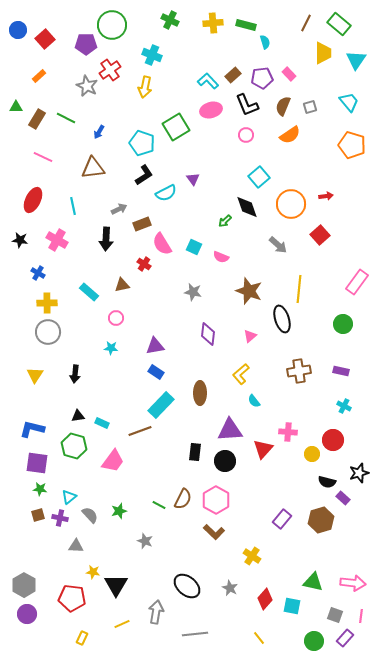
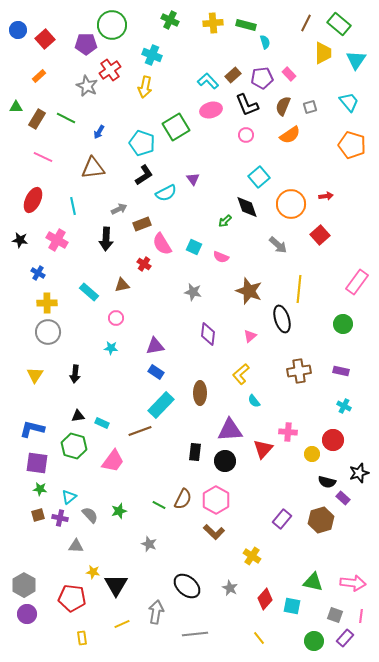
gray star at (145, 541): moved 4 px right, 3 px down
yellow rectangle at (82, 638): rotated 32 degrees counterclockwise
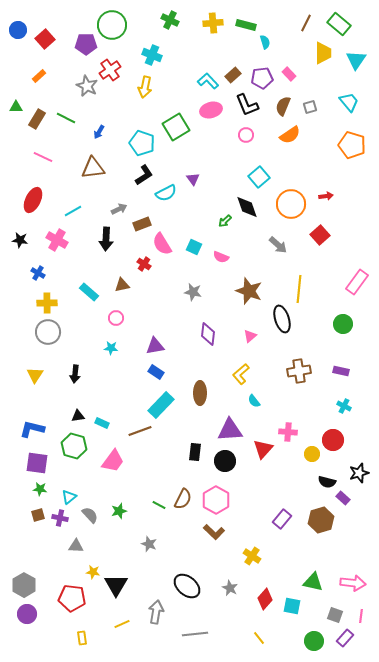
cyan line at (73, 206): moved 5 px down; rotated 72 degrees clockwise
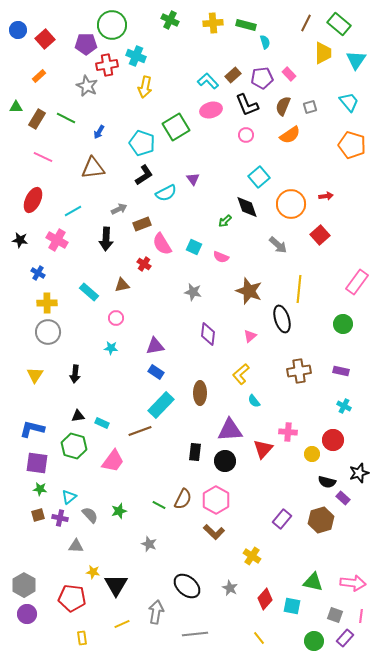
cyan cross at (152, 55): moved 16 px left, 1 px down
red cross at (110, 70): moved 3 px left, 5 px up; rotated 25 degrees clockwise
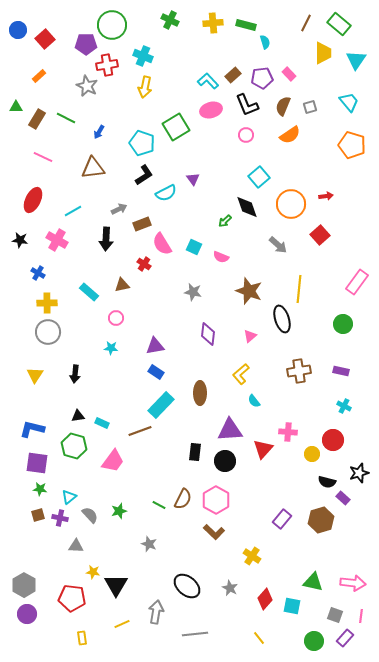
cyan cross at (136, 56): moved 7 px right
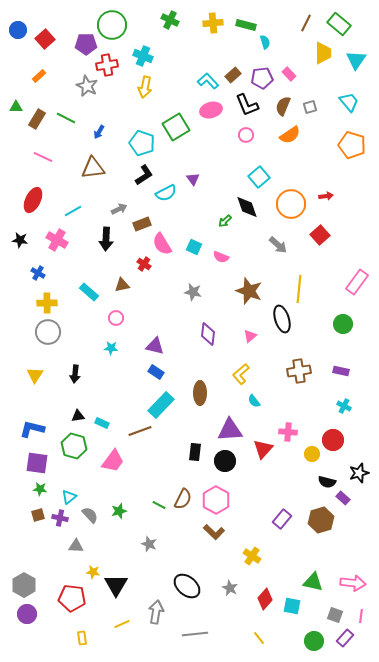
purple triangle at (155, 346): rotated 24 degrees clockwise
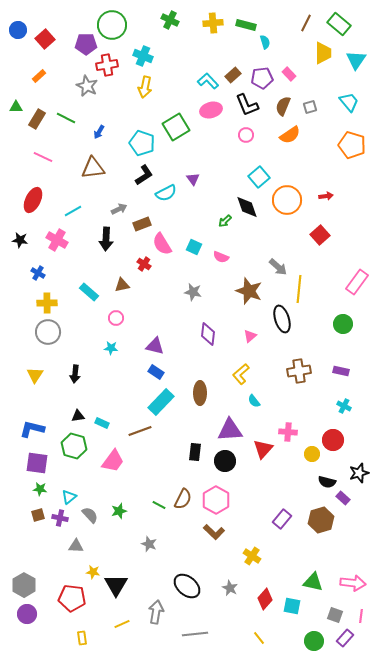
orange circle at (291, 204): moved 4 px left, 4 px up
gray arrow at (278, 245): moved 22 px down
cyan rectangle at (161, 405): moved 3 px up
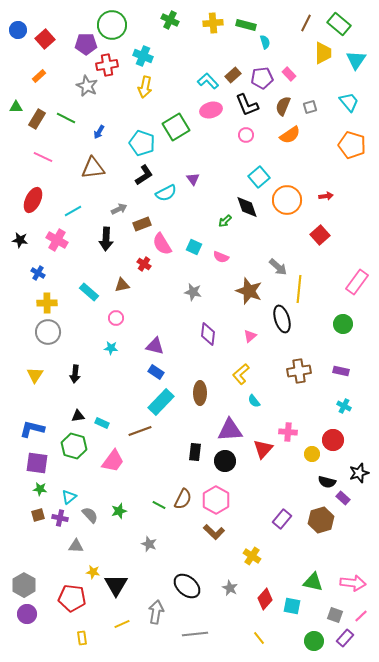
pink line at (361, 616): rotated 40 degrees clockwise
